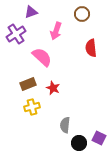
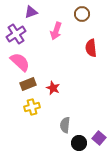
pink semicircle: moved 22 px left, 5 px down
purple square: rotated 16 degrees clockwise
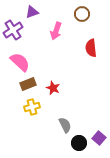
purple triangle: moved 1 px right
purple cross: moved 3 px left, 4 px up
gray semicircle: rotated 147 degrees clockwise
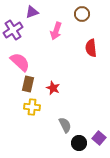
brown rectangle: rotated 56 degrees counterclockwise
yellow cross: rotated 21 degrees clockwise
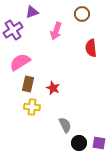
pink semicircle: rotated 75 degrees counterclockwise
purple square: moved 5 px down; rotated 32 degrees counterclockwise
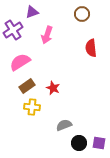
pink arrow: moved 9 px left, 4 px down
brown rectangle: moved 1 px left, 2 px down; rotated 42 degrees clockwise
gray semicircle: moved 1 px left; rotated 84 degrees counterclockwise
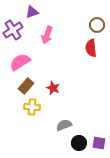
brown circle: moved 15 px right, 11 px down
brown rectangle: moved 1 px left; rotated 14 degrees counterclockwise
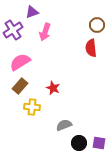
pink arrow: moved 2 px left, 3 px up
brown rectangle: moved 6 px left
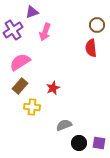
red star: rotated 24 degrees clockwise
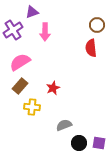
pink arrow: rotated 18 degrees counterclockwise
